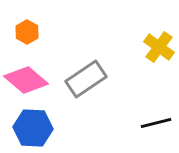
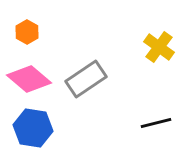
pink diamond: moved 3 px right, 1 px up
blue hexagon: rotated 6 degrees clockwise
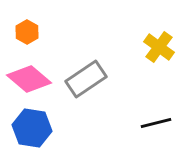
blue hexagon: moved 1 px left
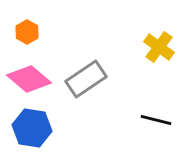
black line: moved 3 px up; rotated 28 degrees clockwise
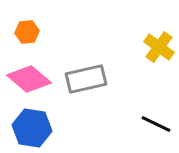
orange hexagon: rotated 25 degrees clockwise
gray rectangle: rotated 21 degrees clockwise
black line: moved 4 px down; rotated 12 degrees clockwise
